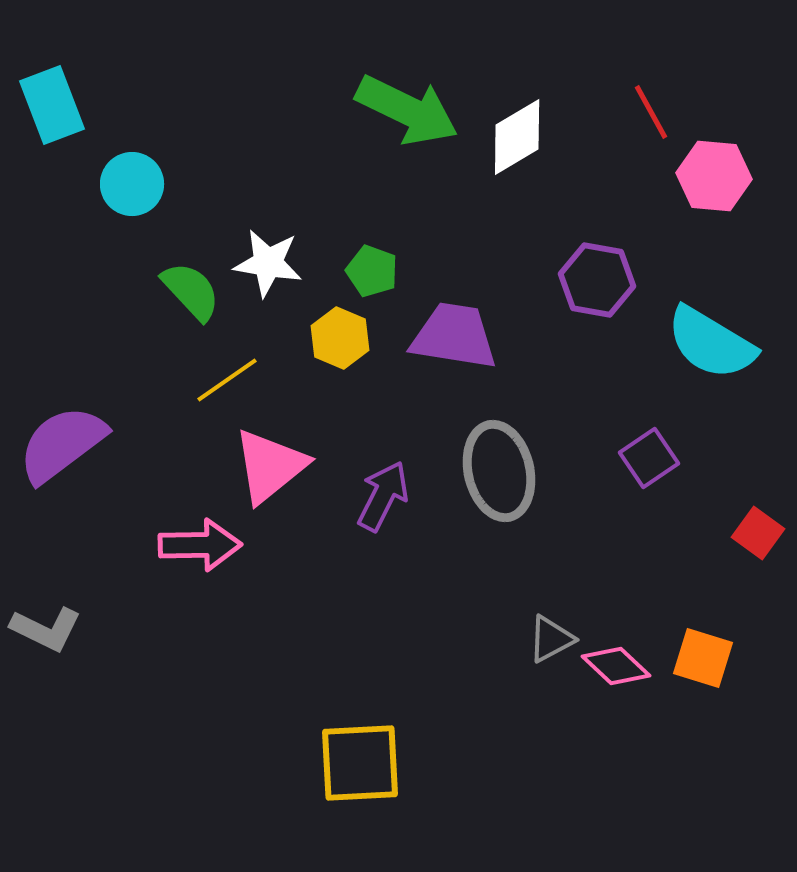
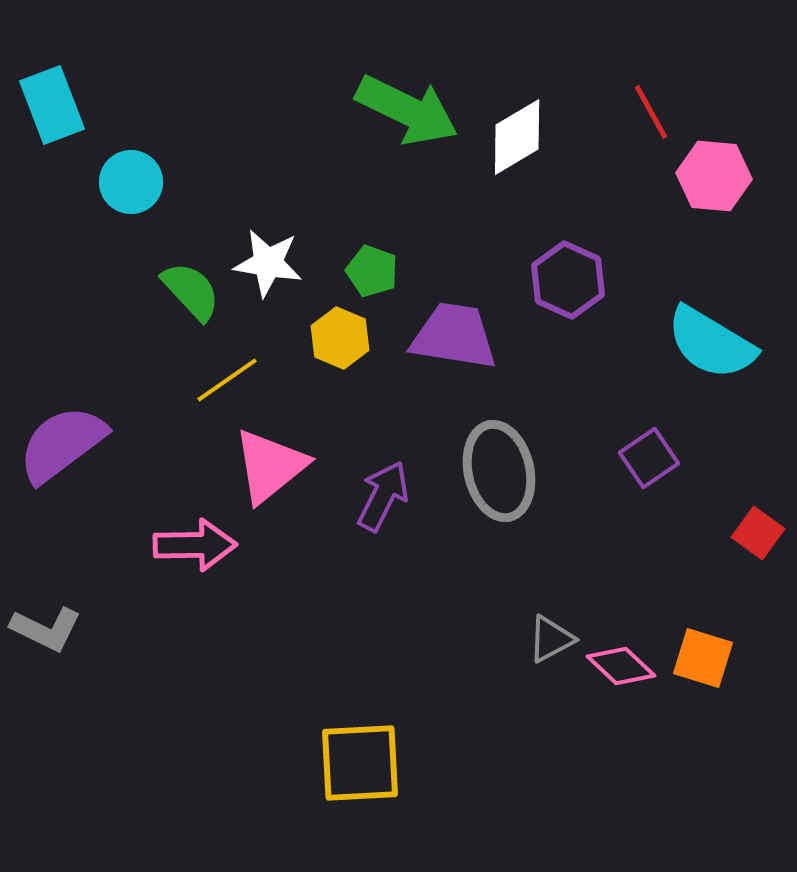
cyan circle: moved 1 px left, 2 px up
purple hexagon: moved 29 px left; rotated 14 degrees clockwise
pink arrow: moved 5 px left
pink diamond: moved 5 px right
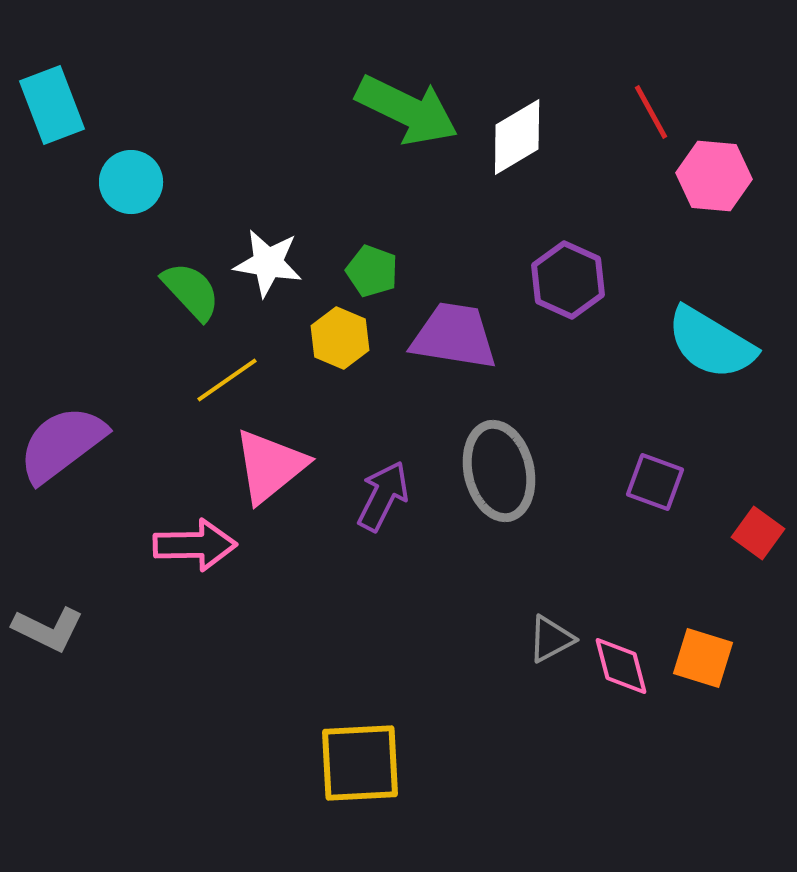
purple square: moved 6 px right, 24 px down; rotated 36 degrees counterclockwise
gray L-shape: moved 2 px right
pink diamond: rotated 32 degrees clockwise
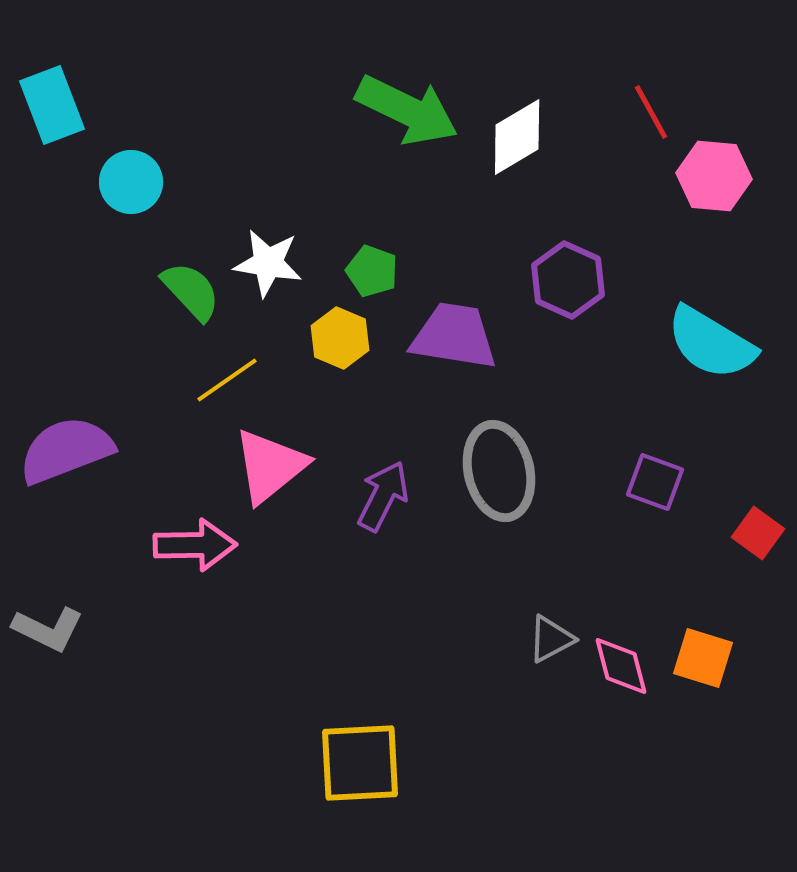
purple semicircle: moved 4 px right, 6 px down; rotated 16 degrees clockwise
